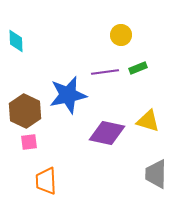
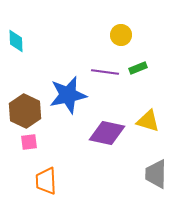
purple line: rotated 16 degrees clockwise
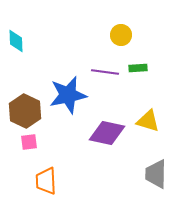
green rectangle: rotated 18 degrees clockwise
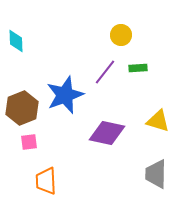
purple line: rotated 60 degrees counterclockwise
blue star: moved 3 px left; rotated 9 degrees counterclockwise
brown hexagon: moved 3 px left, 3 px up; rotated 12 degrees clockwise
yellow triangle: moved 10 px right
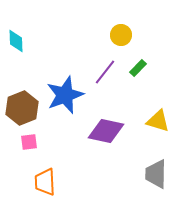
green rectangle: rotated 42 degrees counterclockwise
purple diamond: moved 1 px left, 2 px up
orange trapezoid: moved 1 px left, 1 px down
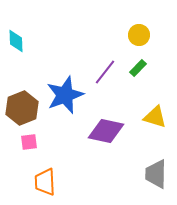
yellow circle: moved 18 px right
yellow triangle: moved 3 px left, 4 px up
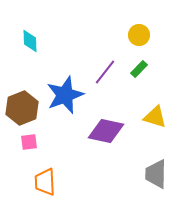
cyan diamond: moved 14 px right
green rectangle: moved 1 px right, 1 px down
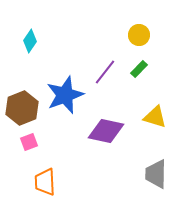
cyan diamond: rotated 35 degrees clockwise
pink square: rotated 12 degrees counterclockwise
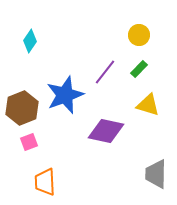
yellow triangle: moved 7 px left, 12 px up
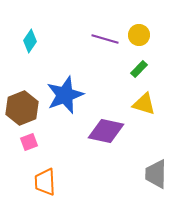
purple line: moved 33 px up; rotated 68 degrees clockwise
yellow triangle: moved 4 px left, 1 px up
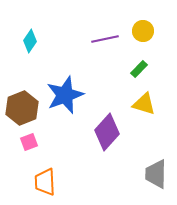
yellow circle: moved 4 px right, 4 px up
purple line: rotated 28 degrees counterclockwise
purple diamond: moved 1 px right, 1 px down; rotated 60 degrees counterclockwise
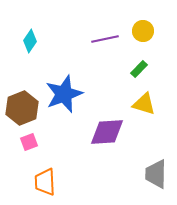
blue star: moved 1 px left, 1 px up
purple diamond: rotated 45 degrees clockwise
